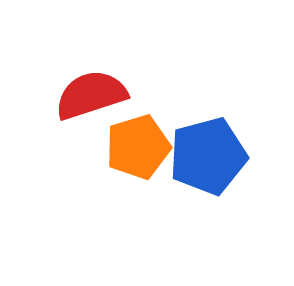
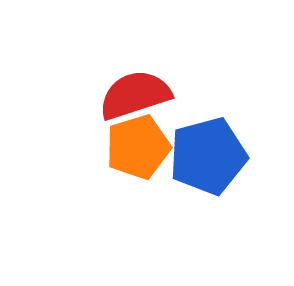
red semicircle: moved 44 px right
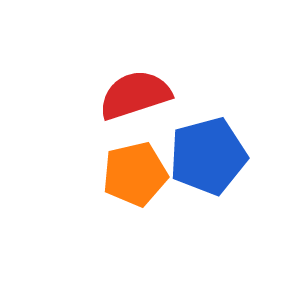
orange pentagon: moved 3 px left, 27 px down; rotated 4 degrees clockwise
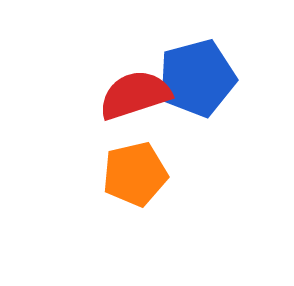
blue pentagon: moved 11 px left, 78 px up
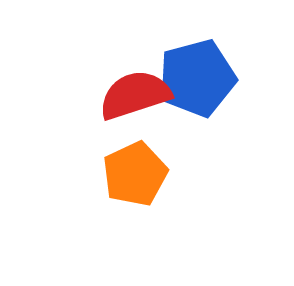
orange pentagon: rotated 12 degrees counterclockwise
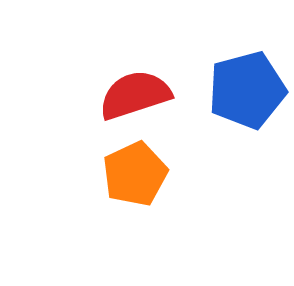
blue pentagon: moved 50 px right, 12 px down
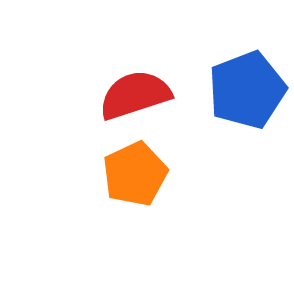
blue pentagon: rotated 6 degrees counterclockwise
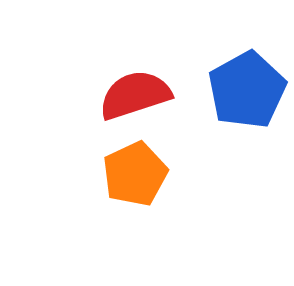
blue pentagon: rotated 8 degrees counterclockwise
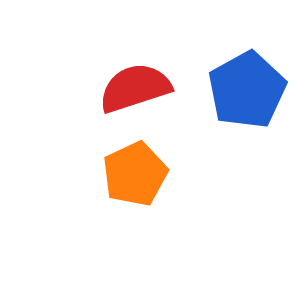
red semicircle: moved 7 px up
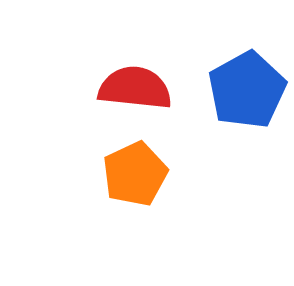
red semicircle: rotated 24 degrees clockwise
